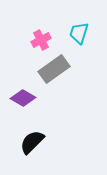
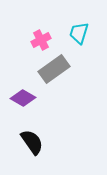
black semicircle: rotated 100 degrees clockwise
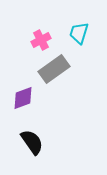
purple diamond: rotated 50 degrees counterclockwise
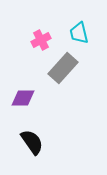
cyan trapezoid: rotated 30 degrees counterclockwise
gray rectangle: moved 9 px right, 1 px up; rotated 12 degrees counterclockwise
purple diamond: rotated 20 degrees clockwise
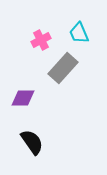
cyan trapezoid: rotated 10 degrees counterclockwise
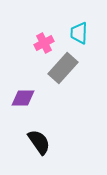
cyan trapezoid: rotated 25 degrees clockwise
pink cross: moved 3 px right, 3 px down
black semicircle: moved 7 px right
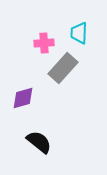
pink cross: rotated 24 degrees clockwise
purple diamond: rotated 15 degrees counterclockwise
black semicircle: rotated 16 degrees counterclockwise
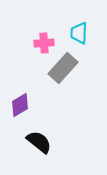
purple diamond: moved 3 px left, 7 px down; rotated 15 degrees counterclockwise
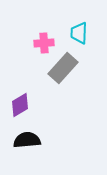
black semicircle: moved 12 px left, 2 px up; rotated 44 degrees counterclockwise
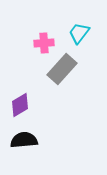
cyan trapezoid: rotated 35 degrees clockwise
gray rectangle: moved 1 px left, 1 px down
black semicircle: moved 3 px left
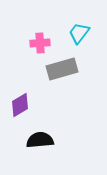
pink cross: moved 4 px left
gray rectangle: rotated 32 degrees clockwise
black semicircle: moved 16 px right
